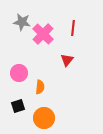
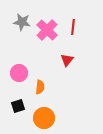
red line: moved 1 px up
pink cross: moved 4 px right, 4 px up
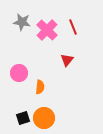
red line: rotated 28 degrees counterclockwise
black square: moved 5 px right, 12 px down
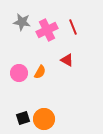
pink cross: rotated 20 degrees clockwise
red triangle: rotated 40 degrees counterclockwise
orange semicircle: moved 15 px up; rotated 24 degrees clockwise
orange circle: moved 1 px down
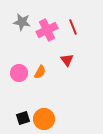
red triangle: rotated 24 degrees clockwise
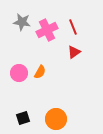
red triangle: moved 7 px right, 8 px up; rotated 32 degrees clockwise
orange circle: moved 12 px right
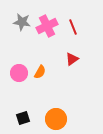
pink cross: moved 4 px up
red triangle: moved 2 px left, 7 px down
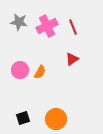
gray star: moved 3 px left
pink circle: moved 1 px right, 3 px up
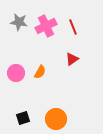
pink cross: moved 1 px left
pink circle: moved 4 px left, 3 px down
